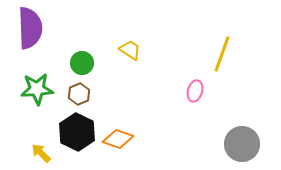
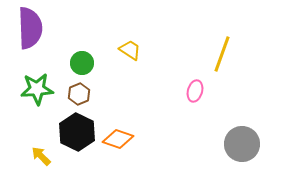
yellow arrow: moved 3 px down
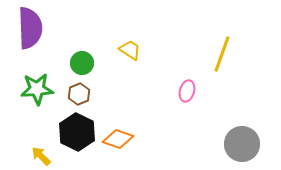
pink ellipse: moved 8 px left
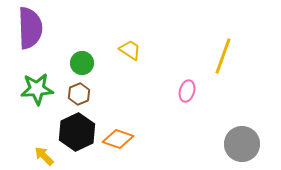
yellow line: moved 1 px right, 2 px down
black hexagon: rotated 9 degrees clockwise
yellow arrow: moved 3 px right
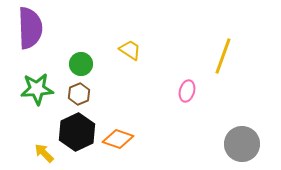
green circle: moved 1 px left, 1 px down
yellow arrow: moved 3 px up
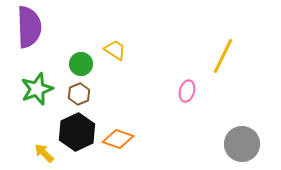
purple semicircle: moved 1 px left, 1 px up
yellow trapezoid: moved 15 px left
yellow line: rotated 6 degrees clockwise
green star: rotated 16 degrees counterclockwise
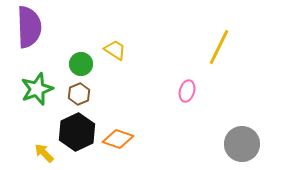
yellow line: moved 4 px left, 9 px up
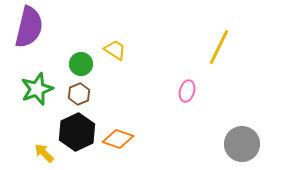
purple semicircle: rotated 15 degrees clockwise
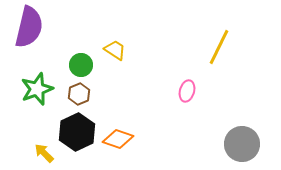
green circle: moved 1 px down
